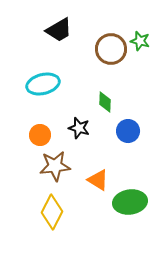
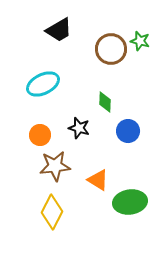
cyan ellipse: rotated 12 degrees counterclockwise
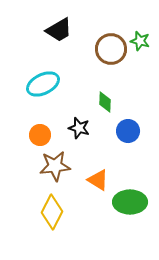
green ellipse: rotated 8 degrees clockwise
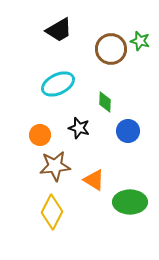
cyan ellipse: moved 15 px right
orange triangle: moved 4 px left
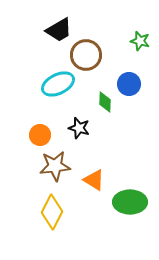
brown circle: moved 25 px left, 6 px down
blue circle: moved 1 px right, 47 px up
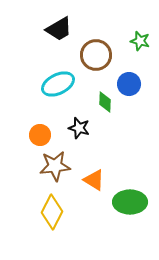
black trapezoid: moved 1 px up
brown circle: moved 10 px right
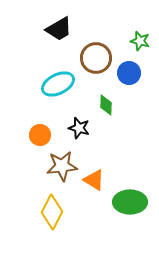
brown circle: moved 3 px down
blue circle: moved 11 px up
green diamond: moved 1 px right, 3 px down
brown star: moved 7 px right
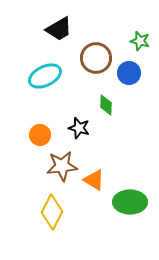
cyan ellipse: moved 13 px left, 8 px up
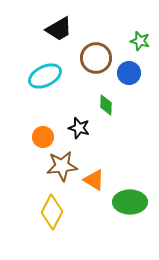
orange circle: moved 3 px right, 2 px down
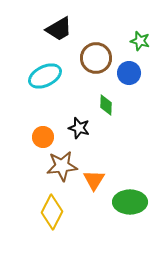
orange triangle: rotated 30 degrees clockwise
